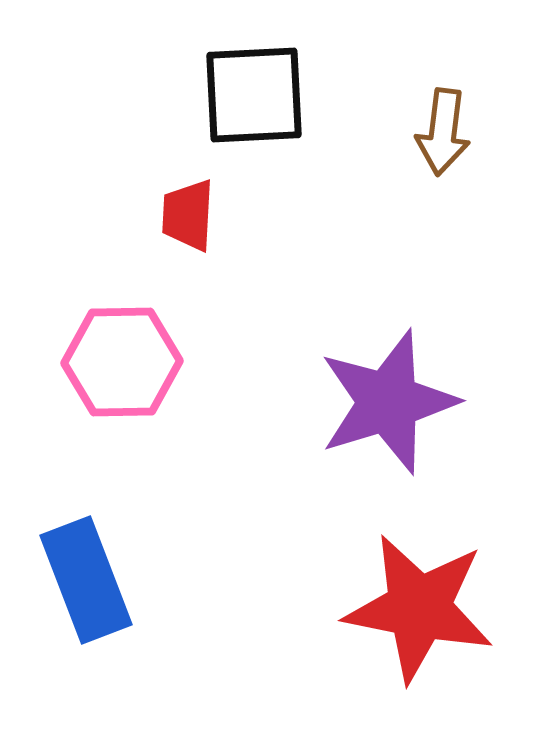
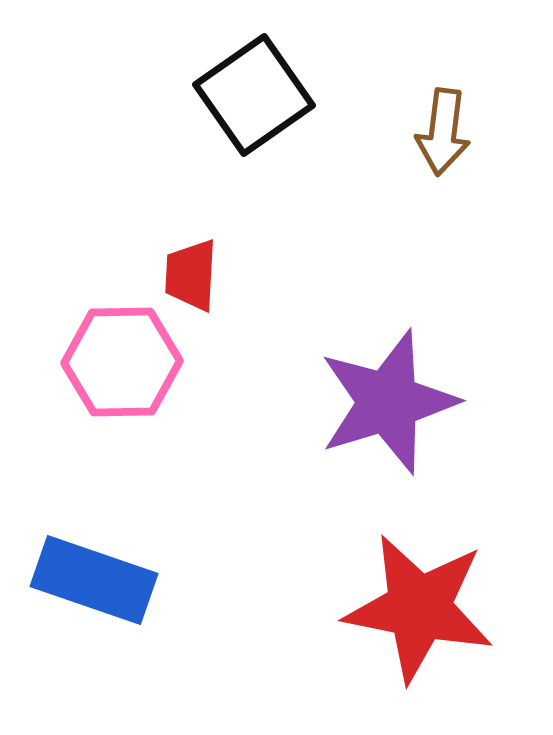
black square: rotated 32 degrees counterclockwise
red trapezoid: moved 3 px right, 60 px down
blue rectangle: moved 8 px right; rotated 50 degrees counterclockwise
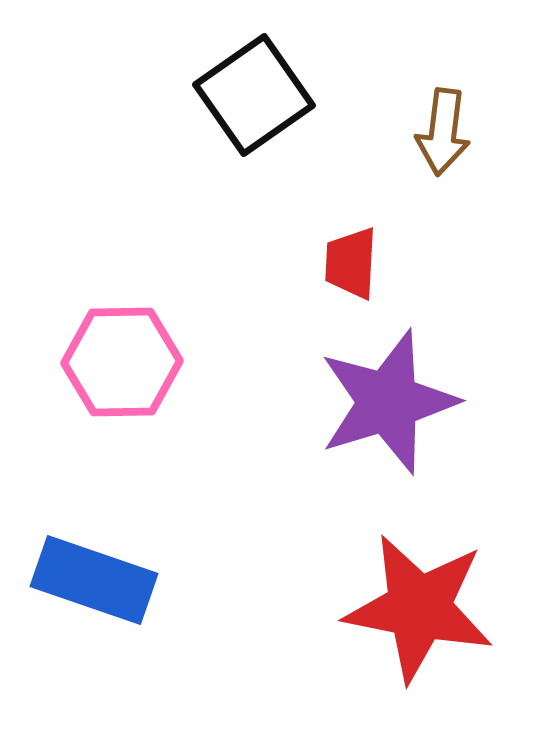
red trapezoid: moved 160 px right, 12 px up
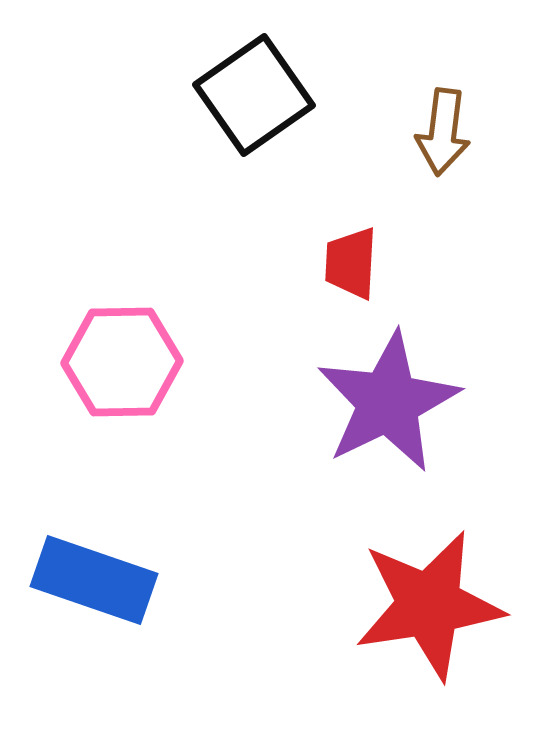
purple star: rotated 9 degrees counterclockwise
red star: moved 10 px right, 3 px up; rotated 20 degrees counterclockwise
